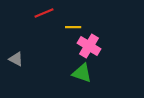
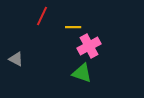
red line: moved 2 px left, 3 px down; rotated 42 degrees counterclockwise
pink cross: rotated 30 degrees clockwise
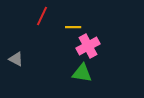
pink cross: moved 1 px left
green triangle: rotated 10 degrees counterclockwise
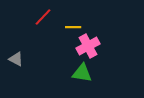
red line: moved 1 px right, 1 px down; rotated 18 degrees clockwise
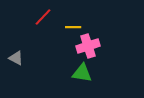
pink cross: rotated 10 degrees clockwise
gray triangle: moved 1 px up
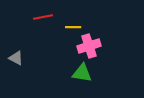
red line: rotated 36 degrees clockwise
pink cross: moved 1 px right
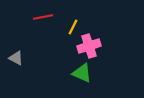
yellow line: rotated 63 degrees counterclockwise
green triangle: rotated 15 degrees clockwise
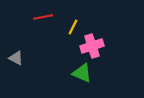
pink cross: moved 3 px right
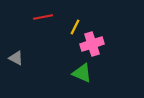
yellow line: moved 2 px right
pink cross: moved 2 px up
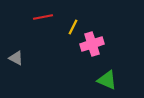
yellow line: moved 2 px left
green triangle: moved 25 px right, 7 px down
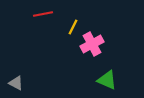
red line: moved 3 px up
pink cross: rotated 10 degrees counterclockwise
gray triangle: moved 25 px down
